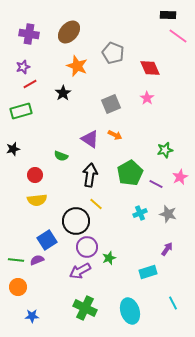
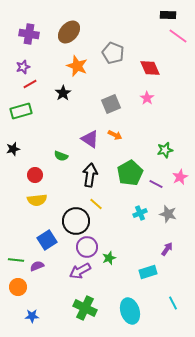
purple semicircle at (37, 260): moved 6 px down
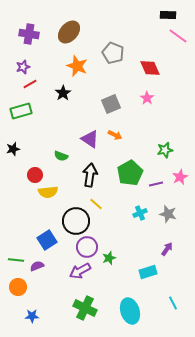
purple line at (156, 184): rotated 40 degrees counterclockwise
yellow semicircle at (37, 200): moved 11 px right, 8 px up
